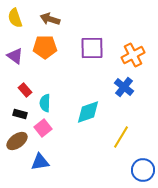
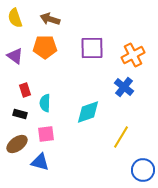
red rectangle: rotated 24 degrees clockwise
pink square: moved 3 px right, 6 px down; rotated 30 degrees clockwise
brown ellipse: moved 3 px down
blue triangle: rotated 24 degrees clockwise
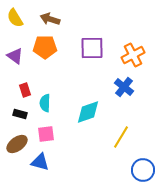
yellow semicircle: rotated 12 degrees counterclockwise
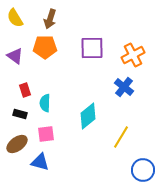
brown arrow: rotated 90 degrees counterclockwise
cyan diamond: moved 4 px down; rotated 20 degrees counterclockwise
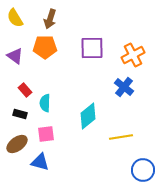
red rectangle: rotated 24 degrees counterclockwise
yellow line: rotated 50 degrees clockwise
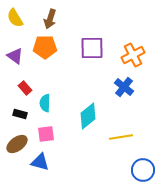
red rectangle: moved 2 px up
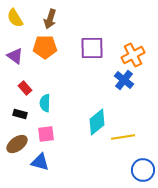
blue cross: moved 7 px up
cyan diamond: moved 9 px right, 6 px down
yellow line: moved 2 px right
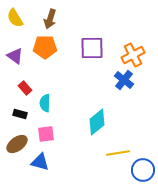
yellow line: moved 5 px left, 16 px down
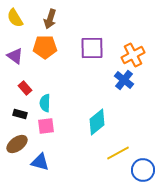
pink square: moved 8 px up
yellow line: rotated 20 degrees counterclockwise
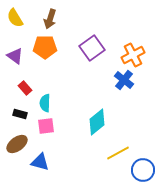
purple square: rotated 35 degrees counterclockwise
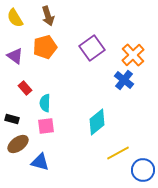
brown arrow: moved 2 px left, 3 px up; rotated 36 degrees counterclockwise
orange pentagon: rotated 15 degrees counterclockwise
orange cross: rotated 15 degrees counterclockwise
black rectangle: moved 8 px left, 5 px down
brown ellipse: moved 1 px right
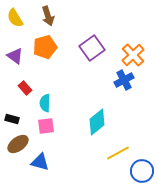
blue cross: rotated 24 degrees clockwise
blue circle: moved 1 px left, 1 px down
